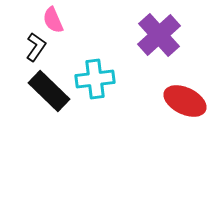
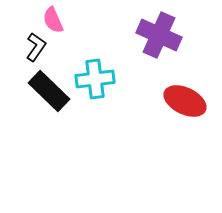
purple cross: rotated 24 degrees counterclockwise
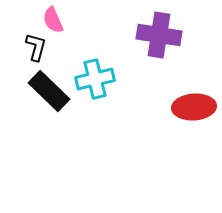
purple cross: rotated 15 degrees counterclockwise
black L-shape: rotated 20 degrees counterclockwise
cyan cross: rotated 6 degrees counterclockwise
red ellipse: moved 9 px right, 6 px down; rotated 30 degrees counterclockwise
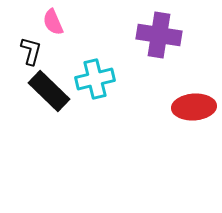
pink semicircle: moved 2 px down
black L-shape: moved 5 px left, 4 px down
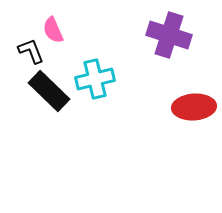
pink semicircle: moved 8 px down
purple cross: moved 10 px right; rotated 9 degrees clockwise
black L-shape: rotated 36 degrees counterclockwise
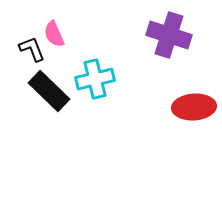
pink semicircle: moved 1 px right, 4 px down
black L-shape: moved 1 px right, 2 px up
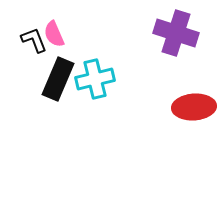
purple cross: moved 7 px right, 2 px up
black L-shape: moved 2 px right, 9 px up
black rectangle: moved 9 px right, 12 px up; rotated 69 degrees clockwise
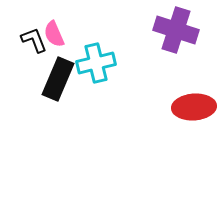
purple cross: moved 3 px up
cyan cross: moved 1 px right, 16 px up
